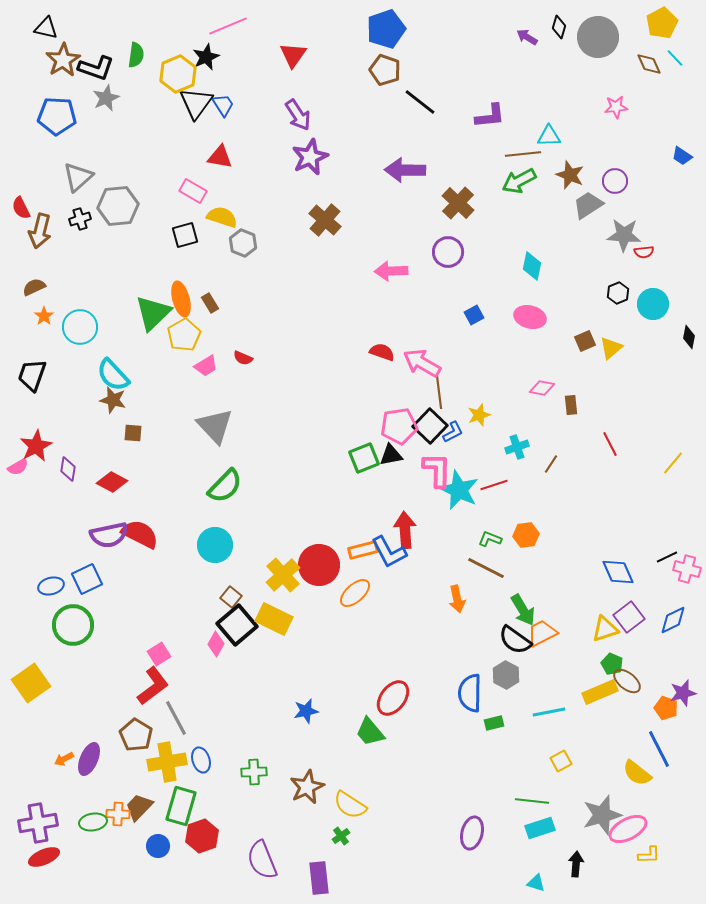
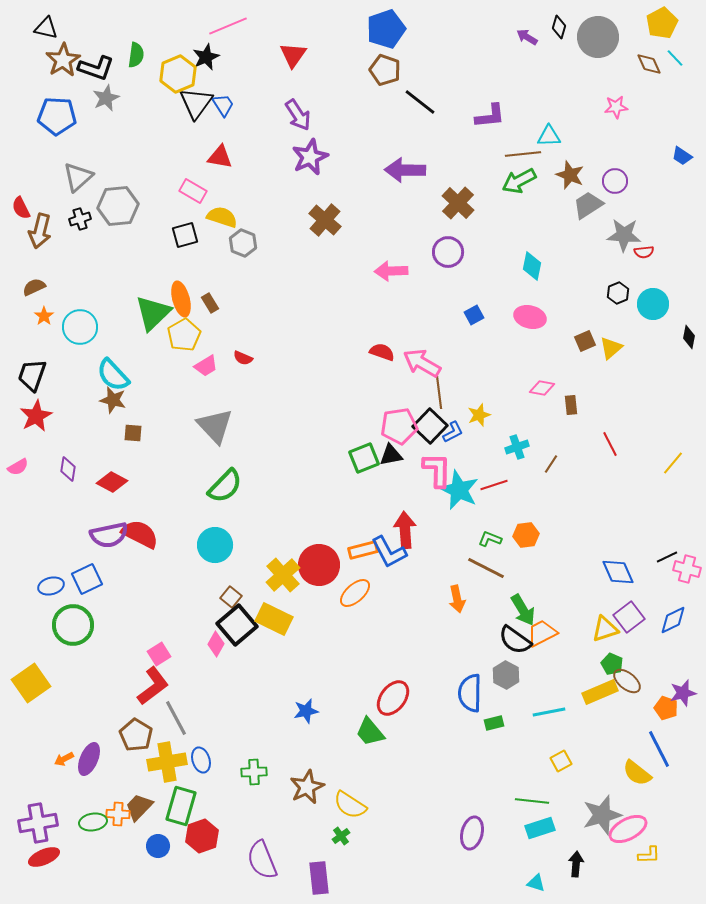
red star at (36, 446): moved 30 px up
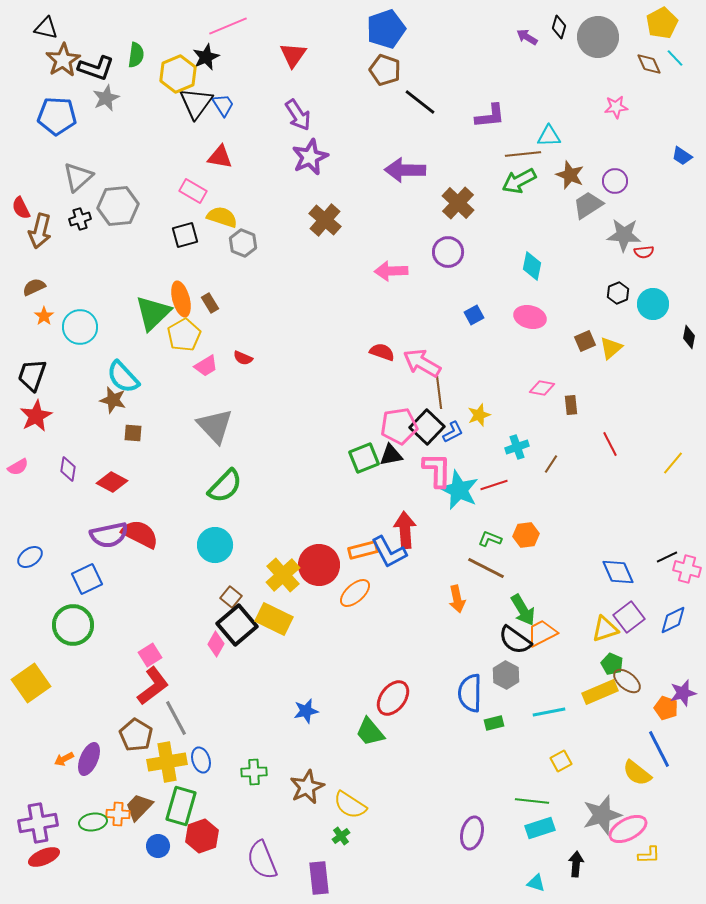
cyan semicircle at (113, 375): moved 10 px right, 2 px down
black square at (430, 426): moved 3 px left, 1 px down
blue ellipse at (51, 586): moved 21 px left, 29 px up; rotated 20 degrees counterclockwise
pink square at (159, 654): moved 9 px left, 1 px down
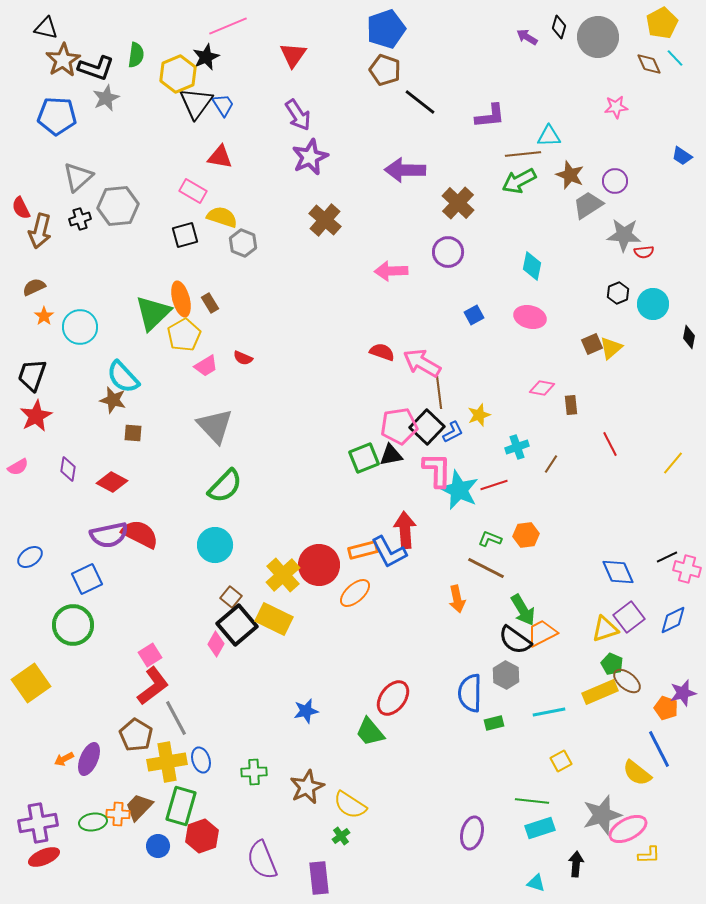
brown square at (585, 341): moved 7 px right, 3 px down
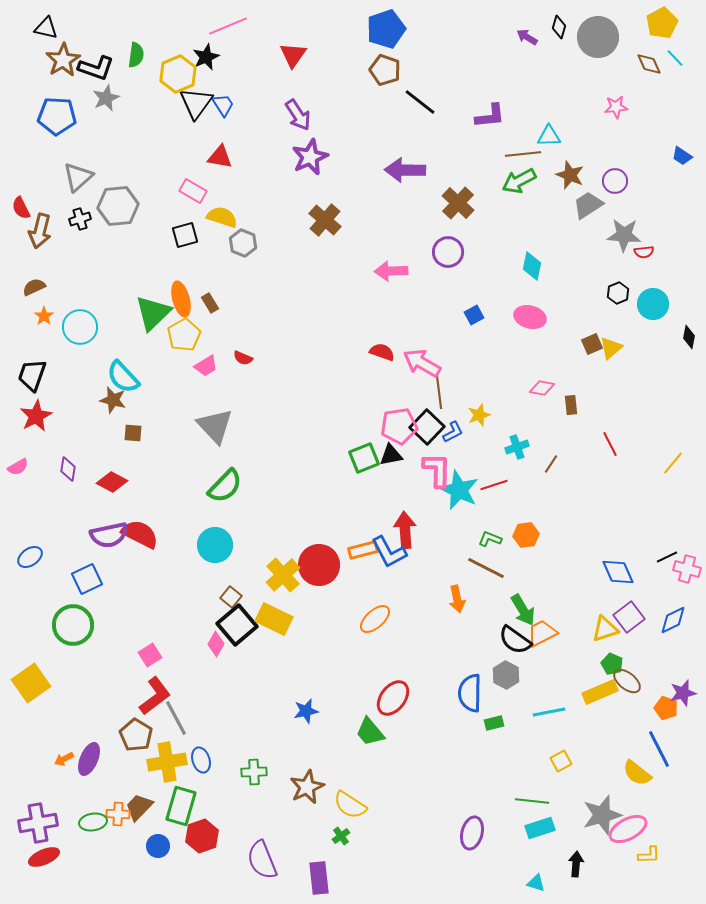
orange ellipse at (355, 593): moved 20 px right, 26 px down
red L-shape at (153, 686): moved 2 px right, 10 px down
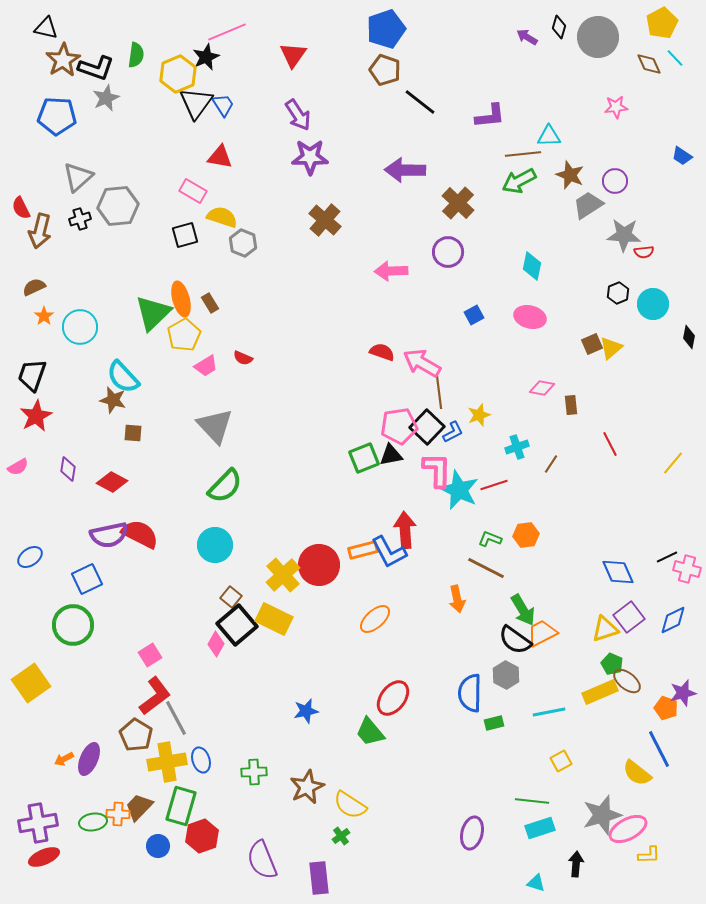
pink line at (228, 26): moved 1 px left, 6 px down
purple star at (310, 157): rotated 24 degrees clockwise
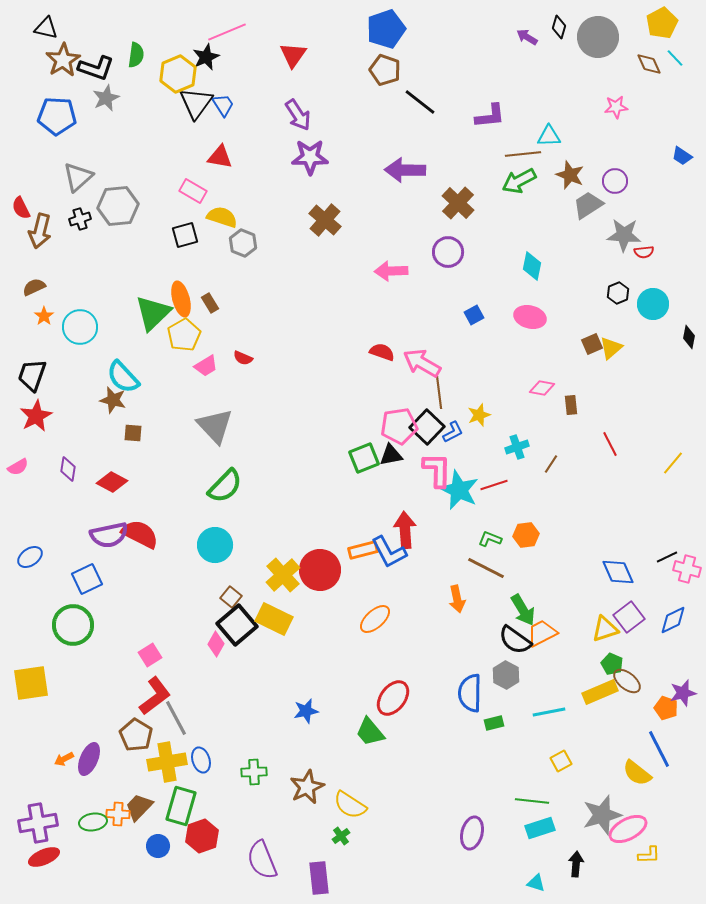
red circle at (319, 565): moved 1 px right, 5 px down
yellow square at (31, 683): rotated 27 degrees clockwise
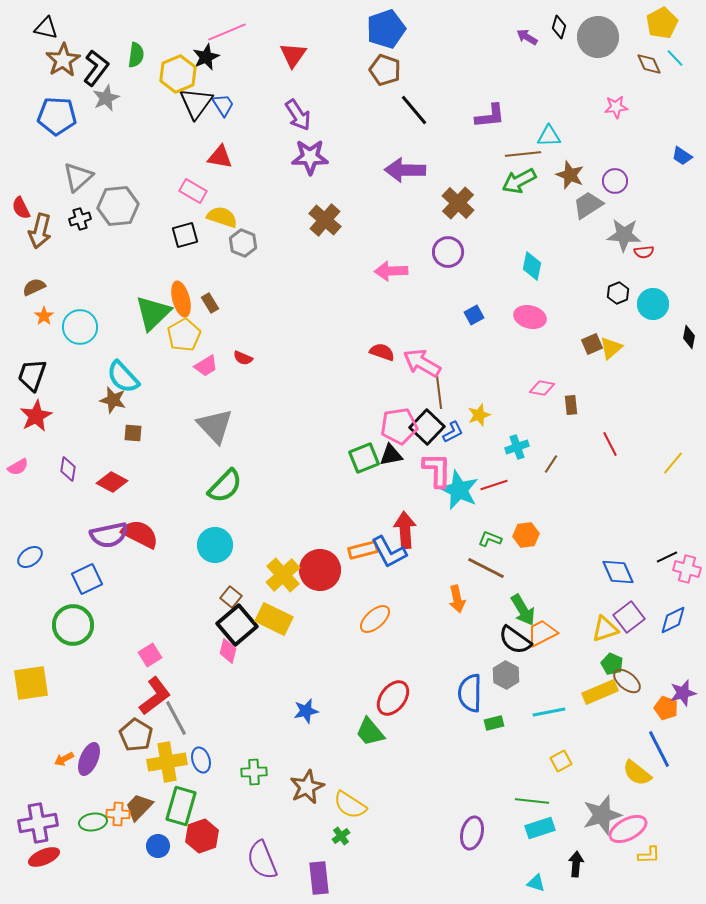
black L-shape at (96, 68): rotated 72 degrees counterclockwise
black line at (420, 102): moved 6 px left, 8 px down; rotated 12 degrees clockwise
pink diamond at (216, 644): moved 12 px right, 7 px down; rotated 15 degrees counterclockwise
